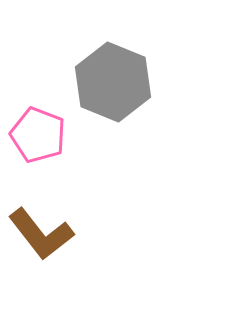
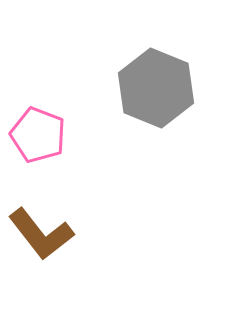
gray hexagon: moved 43 px right, 6 px down
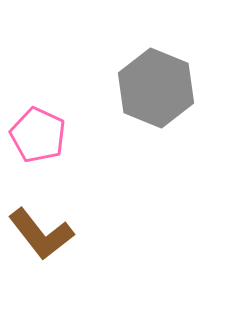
pink pentagon: rotated 4 degrees clockwise
